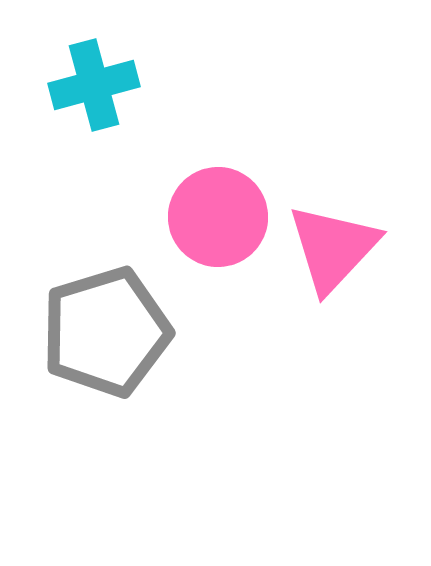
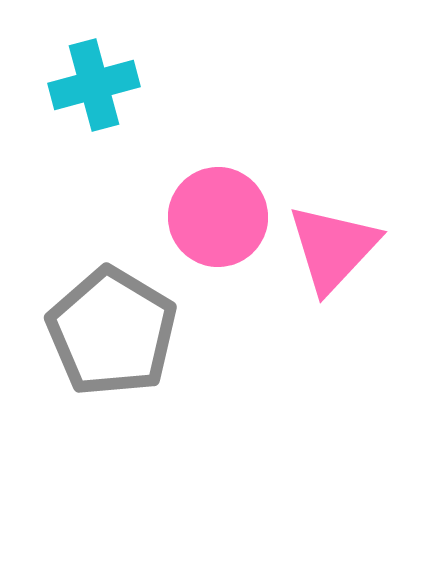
gray pentagon: moved 6 px right; rotated 24 degrees counterclockwise
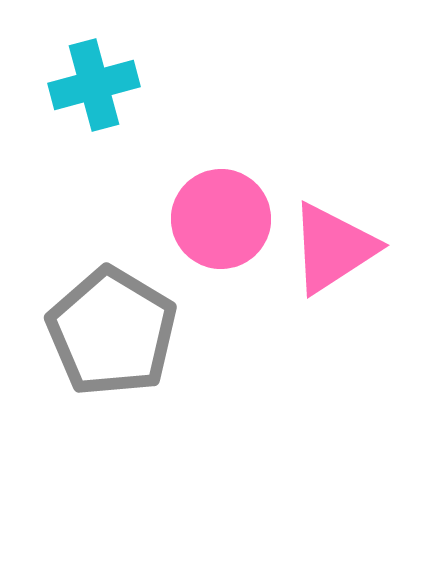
pink circle: moved 3 px right, 2 px down
pink triangle: rotated 14 degrees clockwise
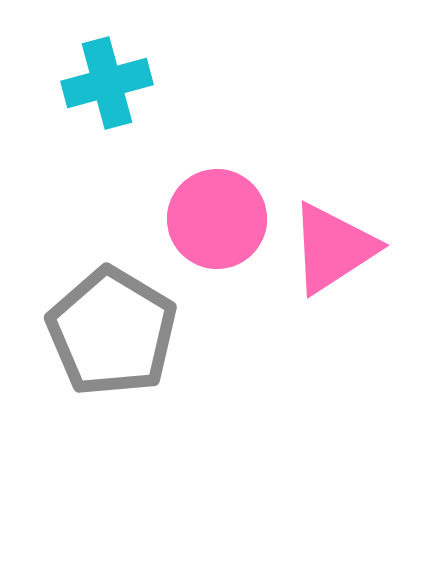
cyan cross: moved 13 px right, 2 px up
pink circle: moved 4 px left
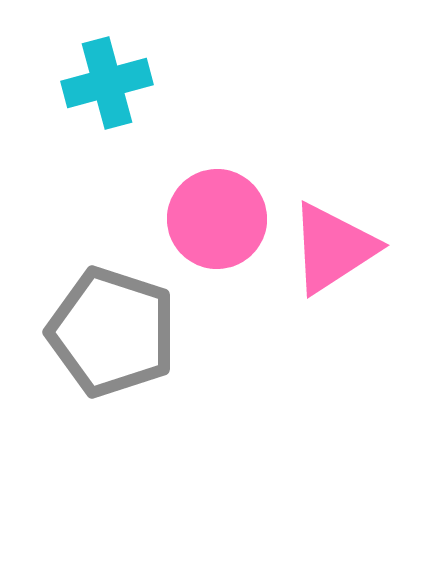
gray pentagon: rotated 13 degrees counterclockwise
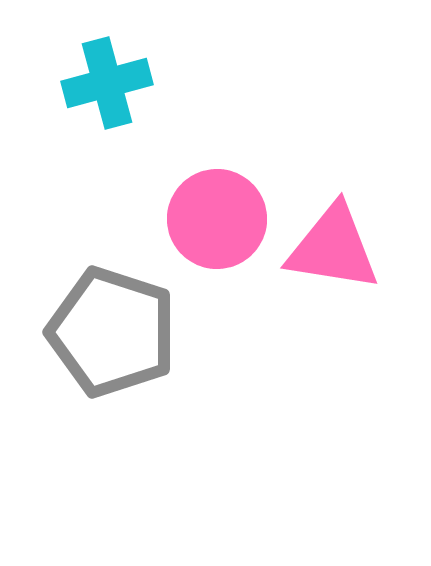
pink triangle: rotated 42 degrees clockwise
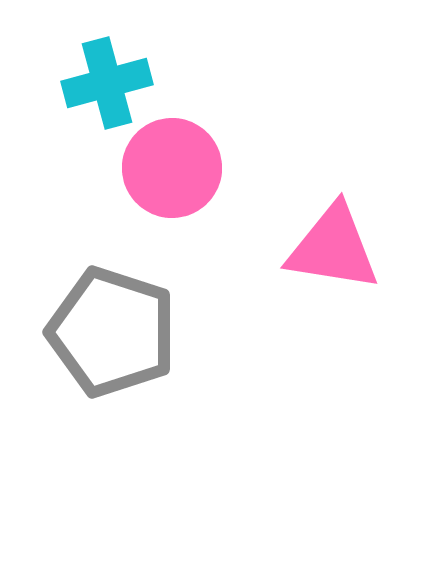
pink circle: moved 45 px left, 51 px up
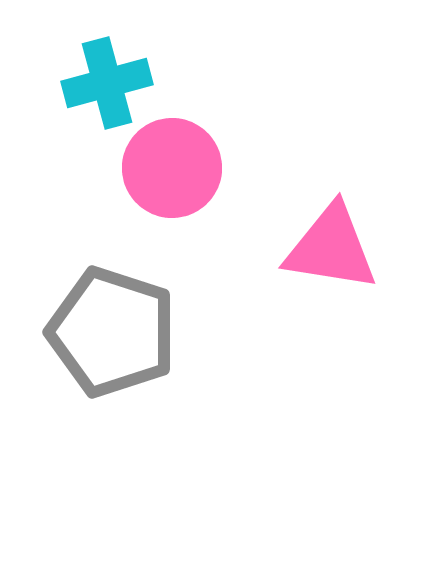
pink triangle: moved 2 px left
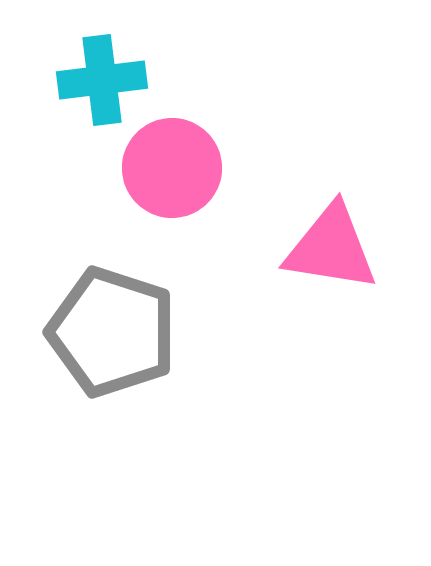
cyan cross: moved 5 px left, 3 px up; rotated 8 degrees clockwise
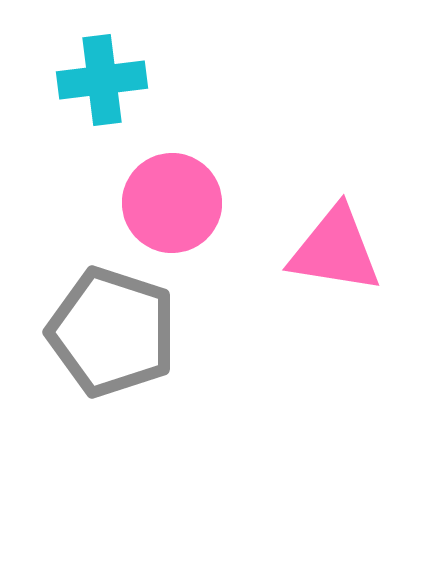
pink circle: moved 35 px down
pink triangle: moved 4 px right, 2 px down
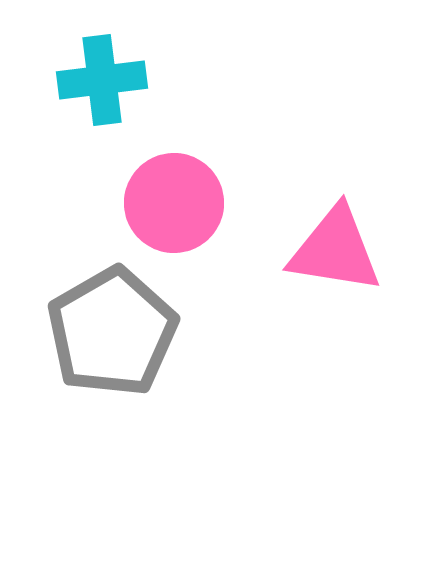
pink circle: moved 2 px right
gray pentagon: rotated 24 degrees clockwise
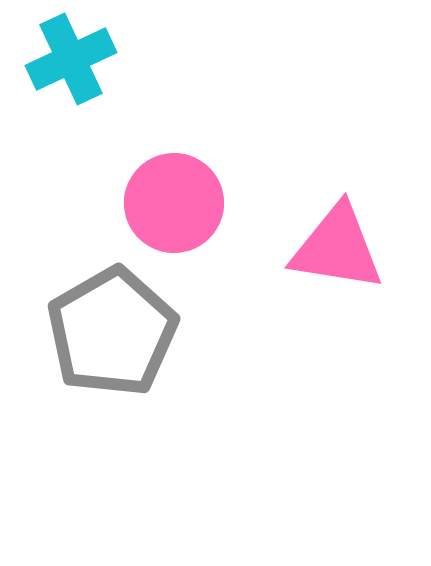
cyan cross: moved 31 px left, 21 px up; rotated 18 degrees counterclockwise
pink triangle: moved 2 px right, 2 px up
